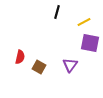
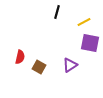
purple triangle: rotated 21 degrees clockwise
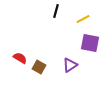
black line: moved 1 px left, 1 px up
yellow line: moved 1 px left, 3 px up
red semicircle: moved 1 px down; rotated 72 degrees counterclockwise
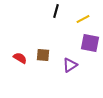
brown square: moved 4 px right, 12 px up; rotated 24 degrees counterclockwise
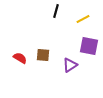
purple square: moved 1 px left, 3 px down
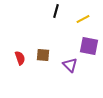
red semicircle: rotated 40 degrees clockwise
purple triangle: rotated 42 degrees counterclockwise
